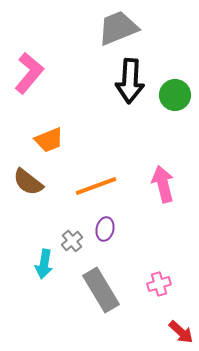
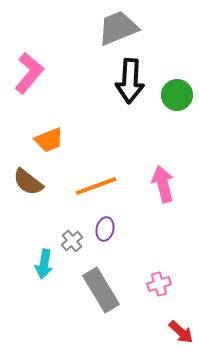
green circle: moved 2 px right
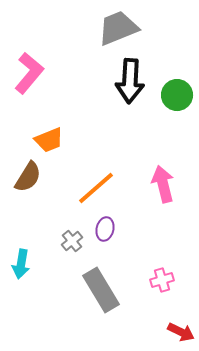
brown semicircle: moved 5 px up; rotated 96 degrees counterclockwise
orange line: moved 2 px down; rotated 21 degrees counterclockwise
cyan arrow: moved 23 px left
pink cross: moved 3 px right, 4 px up
red arrow: rotated 16 degrees counterclockwise
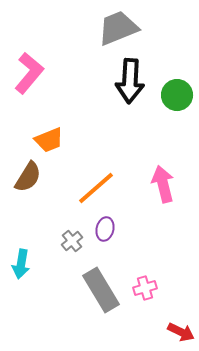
pink cross: moved 17 px left, 8 px down
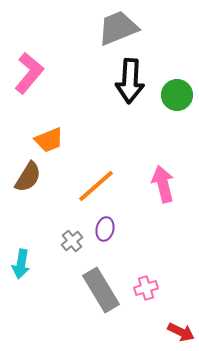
orange line: moved 2 px up
pink cross: moved 1 px right
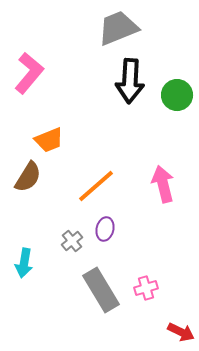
cyan arrow: moved 3 px right, 1 px up
